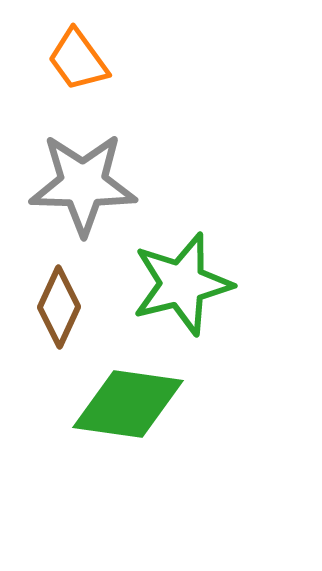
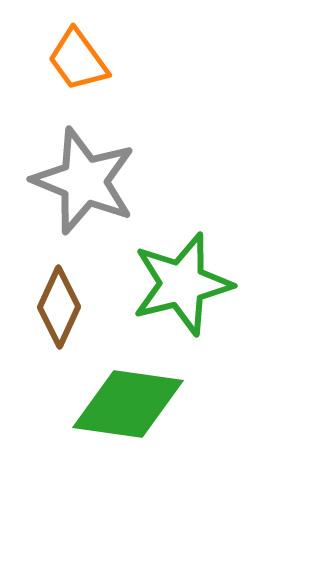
gray star: moved 1 px right, 3 px up; rotated 21 degrees clockwise
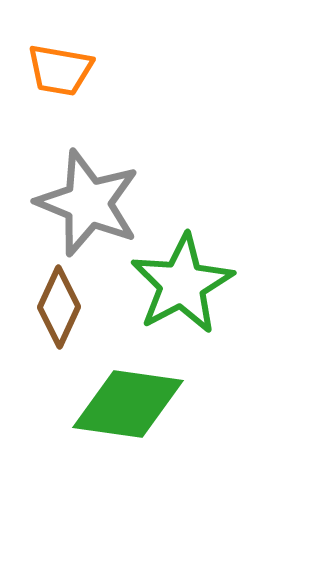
orange trapezoid: moved 18 px left, 10 px down; rotated 44 degrees counterclockwise
gray star: moved 4 px right, 22 px down
green star: rotated 14 degrees counterclockwise
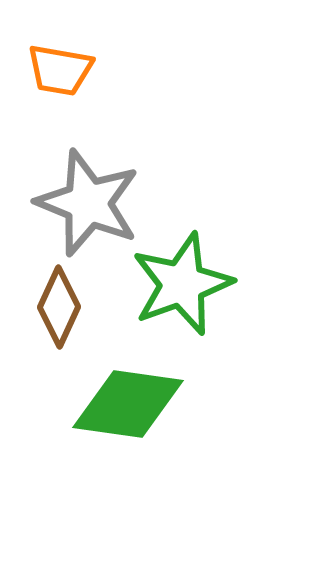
green star: rotated 8 degrees clockwise
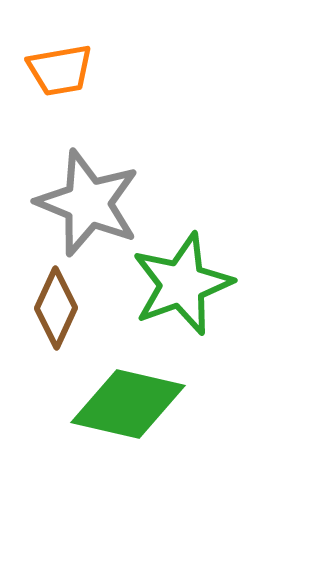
orange trapezoid: rotated 20 degrees counterclockwise
brown diamond: moved 3 px left, 1 px down
green diamond: rotated 5 degrees clockwise
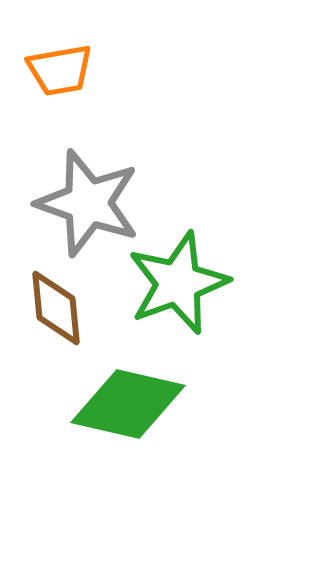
gray star: rotated 3 degrees counterclockwise
green star: moved 4 px left, 1 px up
brown diamond: rotated 30 degrees counterclockwise
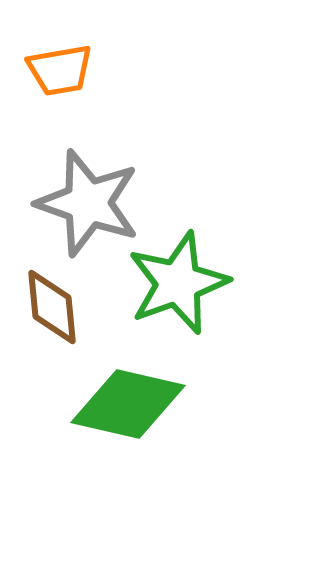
brown diamond: moved 4 px left, 1 px up
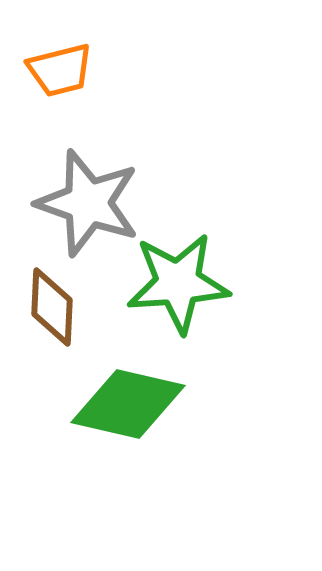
orange trapezoid: rotated 4 degrees counterclockwise
green star: rotated 16 degrees clockwise
brown diamond: rotated 8 degrees clockwise
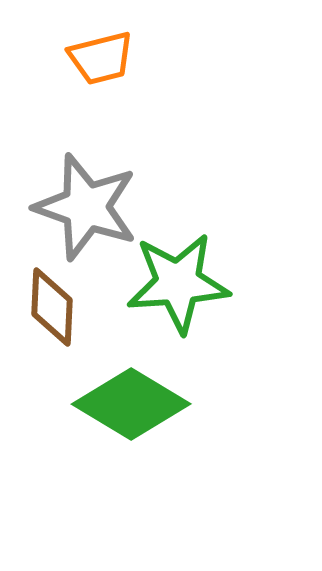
orange trapezoid: moved 41 px right, 12 px up
gray star: moved 2 px left, 4 px down
green diamond: moved 3 px right; rotated 18 degrees clockwise
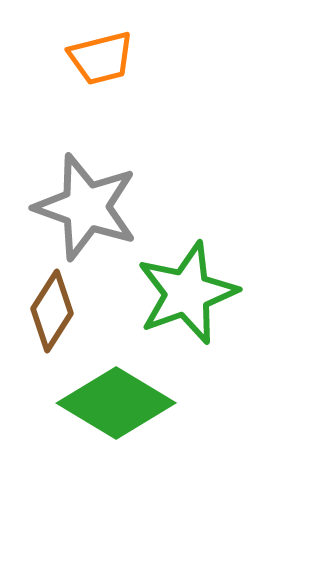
green star: moved 9 px right, 10 px down; rotated 16 degrees counterclockwise
brown diamond: moved 4 px down; rotated 30 degrees clockwise
green diamond: moved 15 px left, 1 px up
